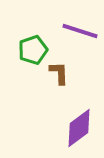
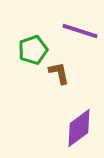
brown L-shape: rotated 10 degrees counterclockwise
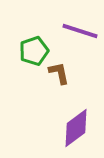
green pentagon: moved 1 px right, 1 px down
purple diamond: moved 3 px left
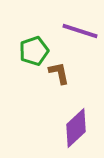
purple diamond: rotated 6 degrees counterclockwise
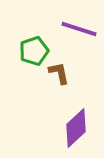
purple line: moved 1 px left, 2 px up
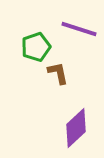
green pentagon: moved 2 px right, 4 px up
brown L-shape: moved 1 px left
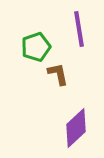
purple line: rotated 63 degrees clockwise
brown L-shape: moved 1 px down
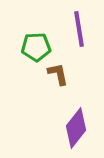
green pentagon: rotated 16 degrees clockwise
purple diamond: rotated 9 degrees counterclockwise
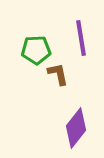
purple line: moved 2 px right, 9 px down
green pentagon: moved 3 px down
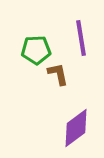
purple diamond: rotated 15 degrees clockwise
